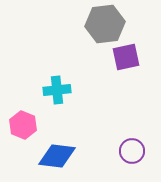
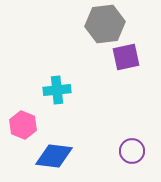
blue diamond: moved 3 px left
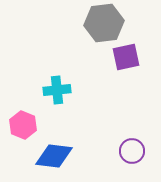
gray hexagon: moved 1 px left, 1 px up
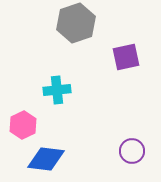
gray hexagon: moved 28 px left; rotated 12 degrees counterclockwise
pink hexagon: rotated 12 degrees clockwise
blue diamond: moved 8 px left, 3 px down
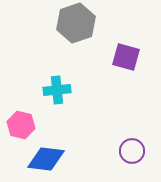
purple square: rotated 28 degrees clockwise
pink hexagon: moved 2 px left; rotated 20 degrees counterclockwise
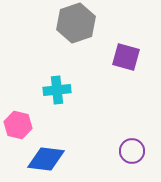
pink hexagon: moved 3 px left
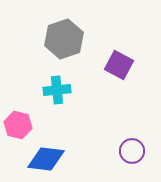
gray hexagon: moved 12 px left, 16 px down
purple square: moved 7 px left, 8 px down; rotated 12 degrees clockwise
